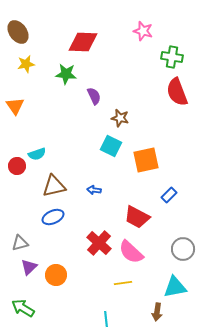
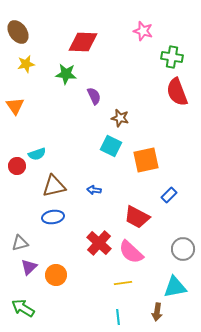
blue ellipse: rotated 15 degrees clockwise
cyan line: moved 12 px right, 2 px up
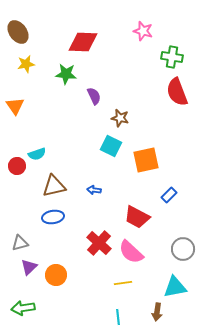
green arrow: rotated 40 degrees counterclockwise
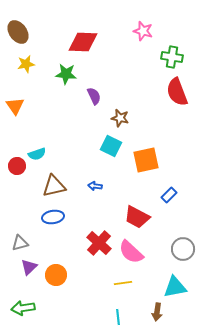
blue arrow: moved 1 px right, 4 px up
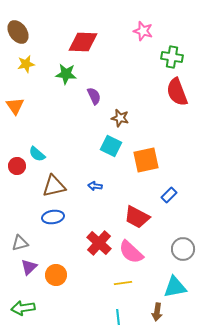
cyan semicircle: rotated 60 degrees clockwise
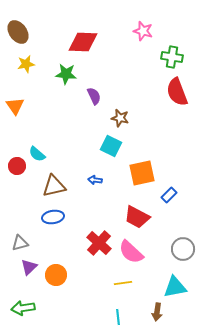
orange square: moved 4 px left, 13 px down
blue arrow: moved 6 px up
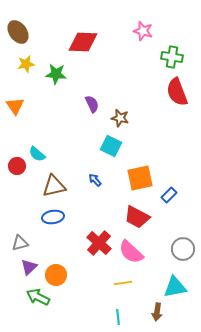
green star: moved 10 px left
purple semicircle: moved 2 px left, 8 px down
orange square: moved 2 px left, 5 px down
blue arrow: rotated 40 degrees clockwise
green arrow: moved 15 px right, 11 px up; rotated 35 degrees clockwise
